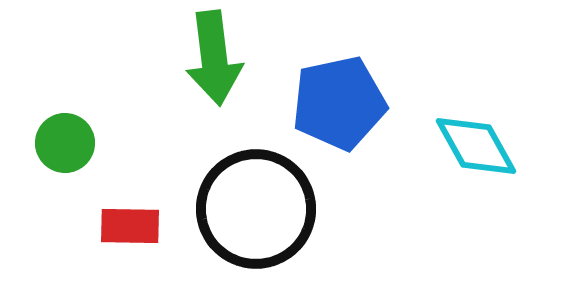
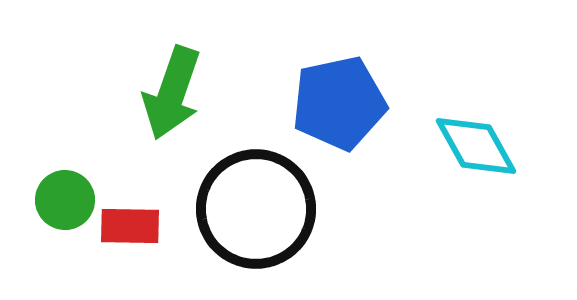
green arrow: moved 42 px left, 35 px down; rotated 26 degrees clockwise
green circle: moved 57 px down
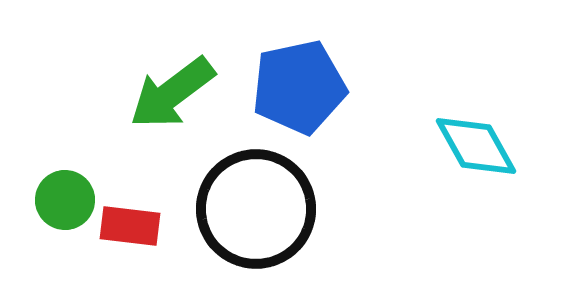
green arrow: rotated 34 degrees clockwise
blue pentagon: moved 40 px left, 16 px up
red rectangle: rotated 6 degrees clockwise
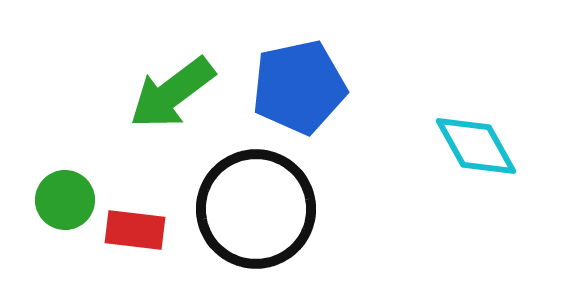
red rectangle: moved 5 px right, 4 px down
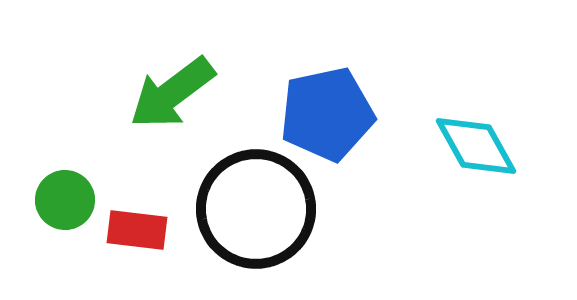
blue pentagon: moved 28 px right, 27 px down
red rectangle: moved 2 px right
